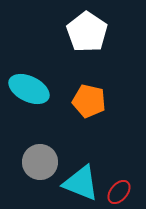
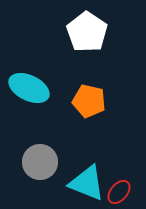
cyan ellipse: moved 1 px up
cyan triangle: moved 6 px right
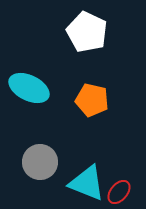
white pentagon: rotated 9 degrees counterclockwise
orange pentagon: moved 3 px right, 1 px up
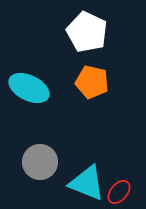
orange pentagon: moved 18 px up
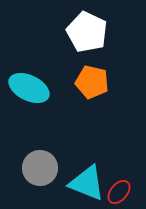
gray circle: moved 6 px down
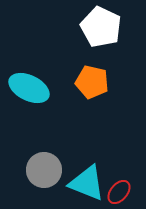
white pentagon: moved 14 px right, 5 px up
gray circle: moved 4 px right, 2 px down
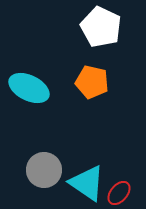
cyan triangle: rotated 12 degrees clockwise
red ellipse: moved 1 px down
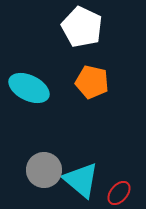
white pentagon: moved 19 px left
cyan triangle: moved 6 px left, 3 px up; rotated 6 degrees clockwise
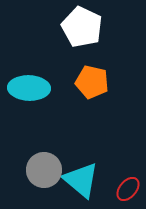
cyan ellipse: rotated 24 degrees counterclockwise
red ellipse: moved 9 px right, 4 px up
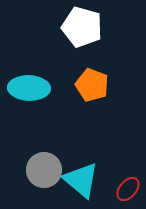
white pentagon: rotated 9 degrees counterclockwise
orange pentagon: moved 3 px down; rotated 8 degrees clockwise
